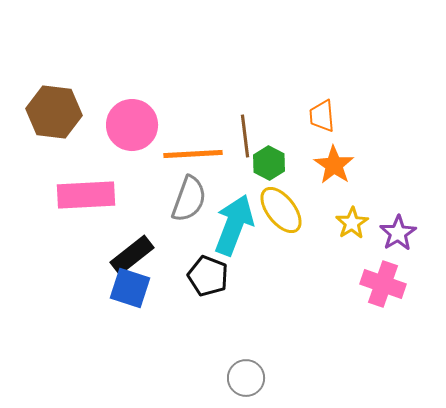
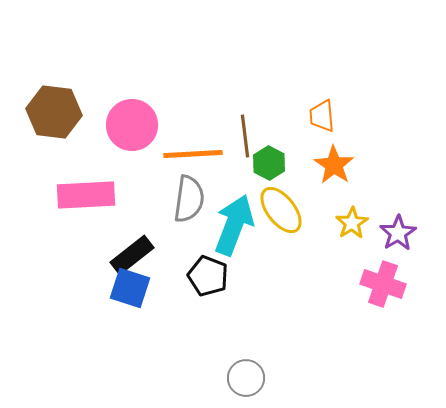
gray semicircle: rotated 12 degrees counterclockwise
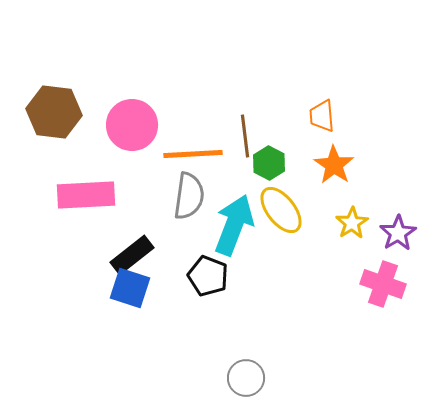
gray semicircle: moved 3 px up
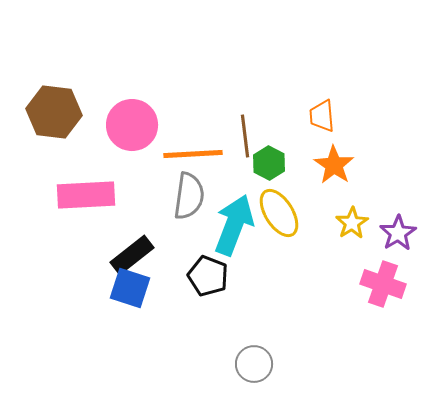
yellow ellipse: moved 2 px left, 3 px down; rotated 6 degrees clockwise
gray circle: moved 8 px right, 14 px up
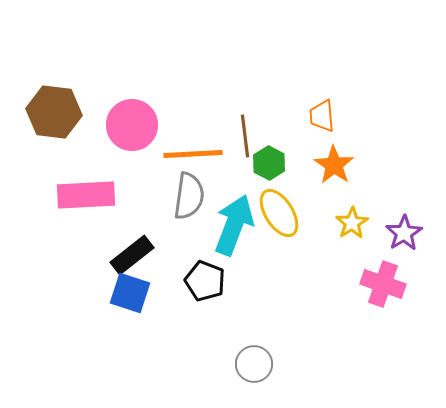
purple star: moved 6 px right
black pentagon: moved 3 px left, 5 px down
blue square: moved 5 px down
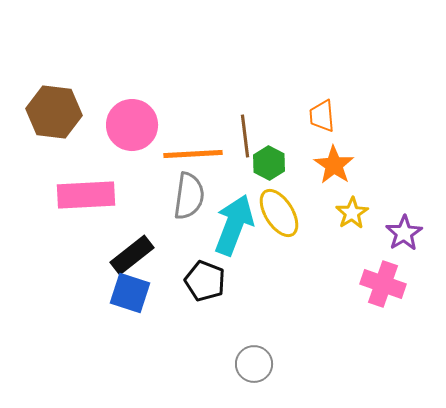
yellow star: moved 10 px up
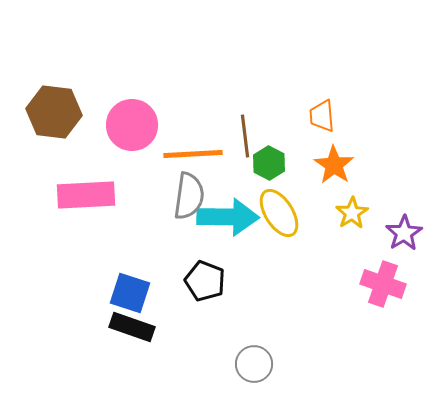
cyan arrow: moved 6 px left, 8 px up; rotated 70 degrees clockwise
black rectangle: moved 72 px down; rotated 57 degrees clockwise
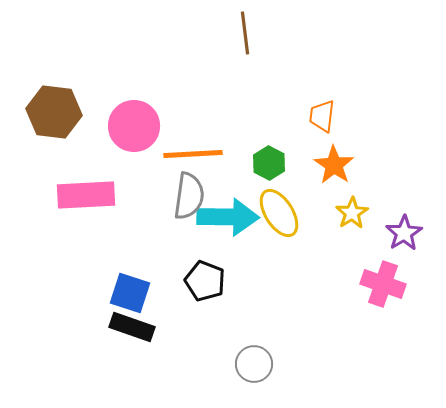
orange trapezoid: rotated 12 degrees clockwise
pink circle: moved 2 px right, 1 px down
brown line: moved 103 px up
